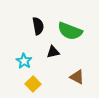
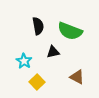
yellow square: moved 4 px right, 2 px up
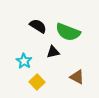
black semicircle: rotated 48 degrees counterclockwise
green semicircle: moved 2 px left, 1 px down
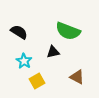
black semicircle: moved 19 px left, 6 px down
green semicircle: moved 1 px up
yellow square: moved 1 px up; rotated 14 degrees clockwise
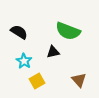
brown triangle: moved 2 px right, 3 px down; rotated 21 degrees clockwise
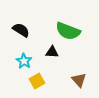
black semicircle: moved 2 px right, 2 px up
black triangle: moved 1 px left; rotated 16 degrees clockwise
